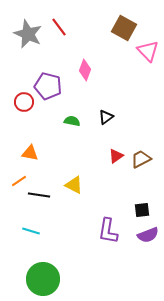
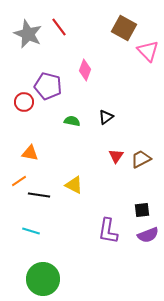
red triangle: rotated 21 degrees counterclockwise
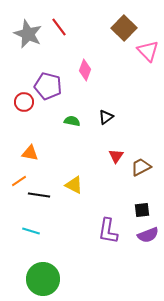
brown square: rotated 15 degrees clockwise
brown trapezoid: moved 8 px down
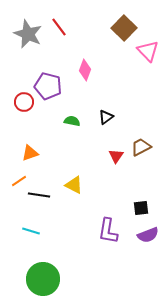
orange triangle: rotated 30 degrees counterclockwise
brown trapezoid: moved 20 px up
black square: moved 1 px left, 2 px up
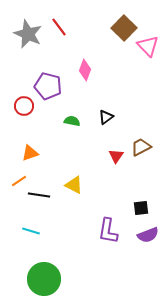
pink triangle: moved 5 px up
red circle: moved 4 px down
green circle: moved 1 px right
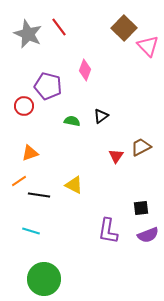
black triangle: moved 5 px left, 1 px up
